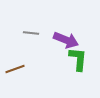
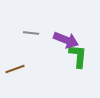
green L-shape: moved 3 px up
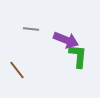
gray line: moved 4 px up
brown line: moved 2 px right, 1 px down; rotated 72 degrees clockwise
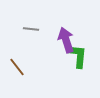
purple arrow: rotated 130 degrees counterclockwise
brown line: moved 3 px up
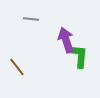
gray line: moved 10 px up
green L-shape: moved 1 px right
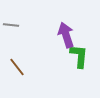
gray line: moved 20 px left, 6 px down
purple arrow: moved 5 px up
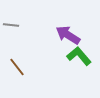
purple arrow: moved 2 px right; rotated 40 degrees counterclockwise
green L-shape: rotated 45 degrees counterclockwise
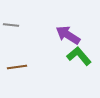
brown line: rotated 60 degrees counterclockwise
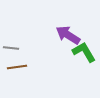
gray line: moved 23 px down
green L-shape: moved 5 px right, 4 px up; rotated 10 degrees clockwise
